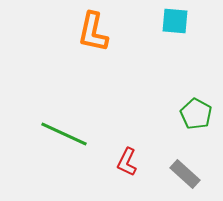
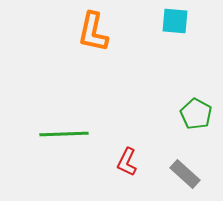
green line: rotated 27 degrees counterclockwise
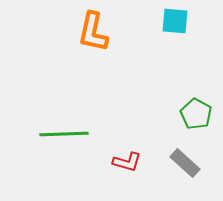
red L-shape: rotated 100 degrees counterclockwise
gray rectangle: moved 11 px up
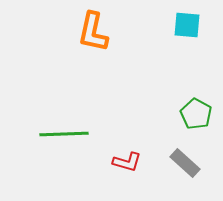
cyan square: moved 12 px right, 4 px down
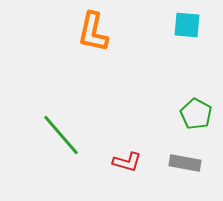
green line: moved 3 px left, 1 px down; rotated 51 degrees clockwise
gray rectangle: rotated 32 degrees counterclockwise
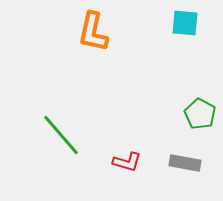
cyan square: moved 2 px left, 2 px up
green pentagon: moved 4 px right
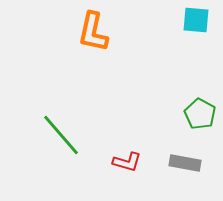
cyan square: moved 11 px right, 3 px up
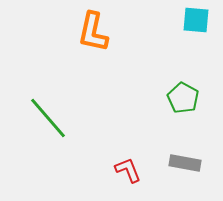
green pentagon: moved 17 px left, 16 px up
green line: moved 13 px left, 17 px up
red L-shape: moved 1 px right, 8 px down; rotated 128 degrees counterclockwise
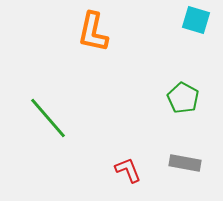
cyan square: rotated 12 degrees clockwise
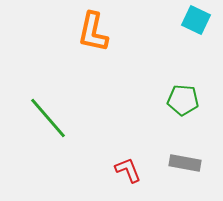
cyan square: rotated 8 degrees clockwise
green pentagon: moved 2 px down; rotated 24 degrees counterclockwise
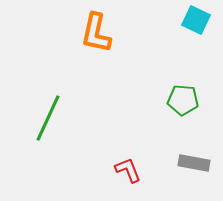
orange L-shape: moved 3 px right, 1 px down
green line: rotated 66 degrees clockwise
gray rectangle: moved 9 px right
